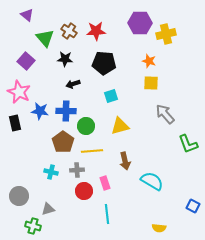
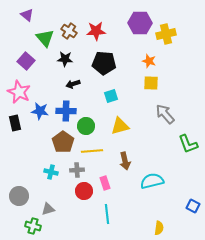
cyan semicircle: rotated 45 degrees counterclockwise
yellow semicircle: rotated 88 degrees counterclockwise
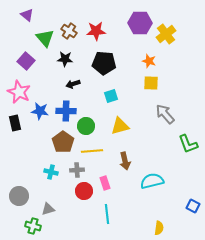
yellow cross: rotated 24 degrees counterclockwise
